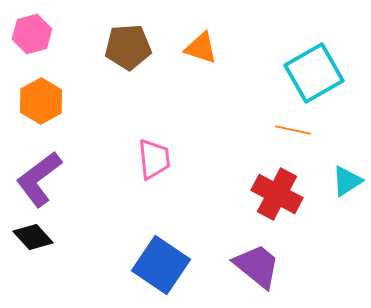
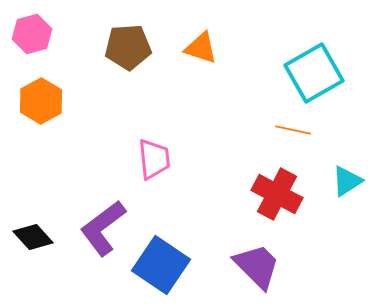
purple L-shape: moved 64 px right, 49 px down
purple trapezoid: rotated 6 degrees clockwise
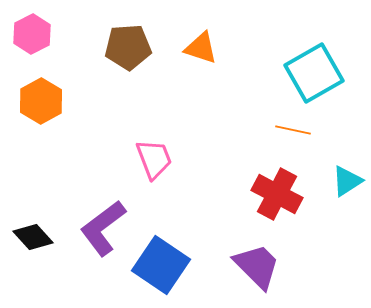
pink hexagon: rotated 12 degrees counterclockwise
pink trapezoid: rotated 15 degrees counterclockwise
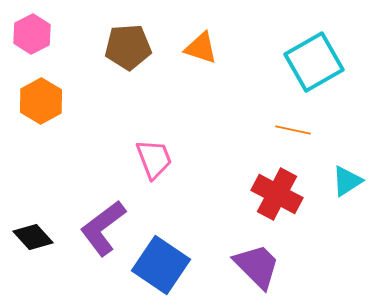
cyan square: moved 11 px up
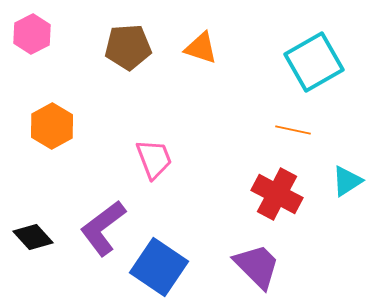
orange hexagon: moved 11 px right, 25 px down
blue square: moved 2 px left, 2 px down
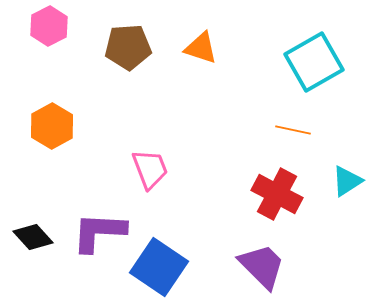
pink hexagon: moved 17 px right, 8 px up
pink trapezoid: moved 4 px left, 10 px down
purple L-shape: moved 4 px left, 4 px down; rotated 40 degrees clockwise
purple trapezoid: moved 5 px right
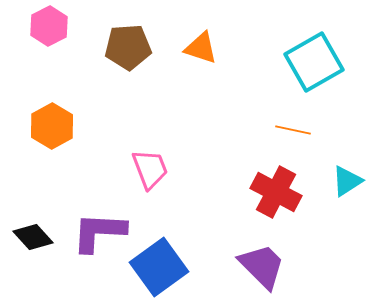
red cross: moved 1 px left, 2 px up
blue square: rotated 20 degrees clockwise
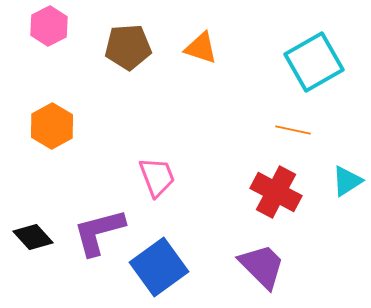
pink trapezoid: moved 7 px right, 8 px down
purple L-shape: rotated 18 degrees counterclockwise
